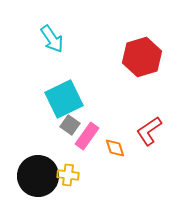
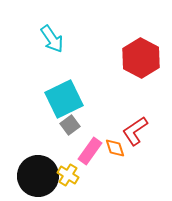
red hexagon: moved 1 px left, 1 px down; rotated 15 degrees counterclockwise
gray square: rotated 18 degrees clockwise
red L-shape: moved 14 px left
pink rectangle: moved 3 px right, 15 px down
yellow cross: rotated 25 degrees clockwise
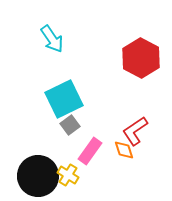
orange diamond: moved 9 px right, 2 px down
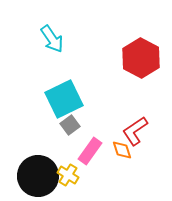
orange diamond: moved 2 px left
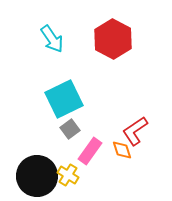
red hexagon: moved 28 px left, 19 px up
gray square: moved 4 px down
black circle: moved 1 px left
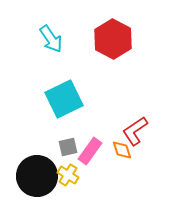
cyan arrow: moved 1 px left
gray square: moved 2 px left, 18 px down; rotated 24 degrees clockwise
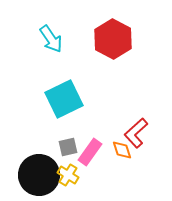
red L-shape: moved 1 px right, 2 px down; rotated 8 degrees counterclockwise
pink rectangle: moved 1 px down
black circle: moved 2 px right, 1 px up
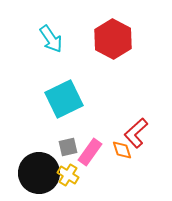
black circle: moved 2 px up
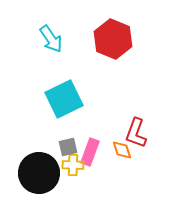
red hexagon: rotated 6 degrees counterclockwise
red L-shape: rotated 28 degrees counterclockwise
pink rectangle: rotated 16 degrees counterclockwise
yellow cross: moved 5 px right, 10 px up; rotated 30 degrees counterclockwise
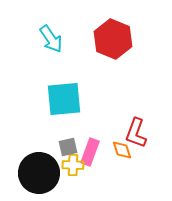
cyan square: rotated 21 degrees clockwise
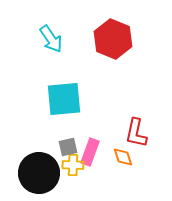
red L-shape: rotated 8 degrees counterclockwise
orange diamond: moved 1 px right, 7 px down
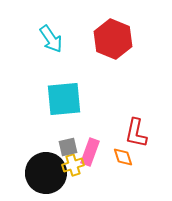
yellow cross: rotated 20 degrees counterclockwise
black circle: moved 7 px right
